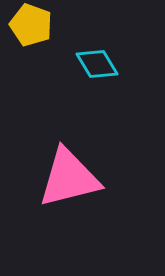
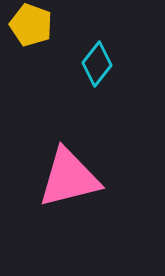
cyan diamond: rotated 69 degrees clockwise
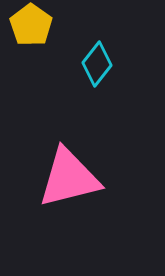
yellow pentagon: rotated 15 degrees clockwise
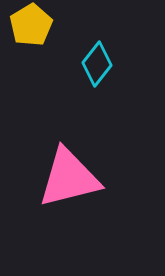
yellow pentagon: rotated 6 degrees clockwise
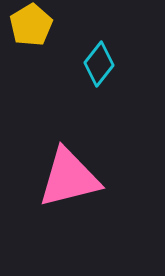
cyan diamond: moved 2 px right
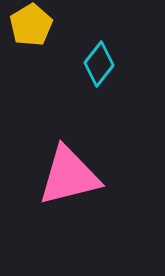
pink triangle: moved 2 px up
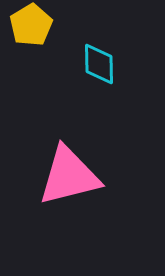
cyan diamond: rotated 39 degrees counterclockwise
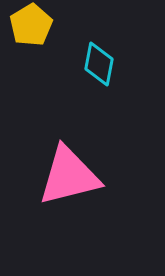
cyan diamond: rotated 12 degrees clockwise
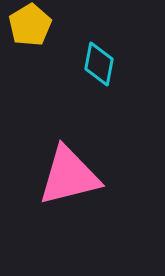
yellow pentagon: moved 1 px left
